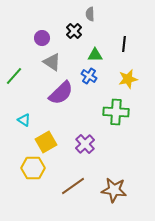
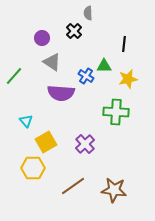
gray semicircle: moved 2 px left, 1 px up
green triangle: moved 9 px right, 11 px down
blue cross: moved 3 px left
purple semicircle: rotated 48 degrees clockwise
cyan triangle: moved 2 px right, 1 px down; rotated 16 degrees clockwise
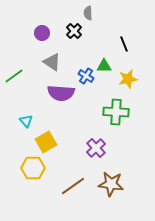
purple circle: moved 5 px up
black line: rotated 28 degrees counterclockwise
green line: rotated 12 degrees clockwise
purple cross: moved 11 px right, 4 px down
brown star: moved 3 px left, 6 px up
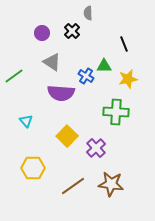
black cross: moved 2 px left
yellow square: moved 21 px right, 6 px up; rotated 15 degrees counterclockwise
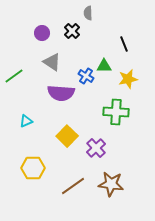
cyan triangle: rotated 48 degrees clockwise
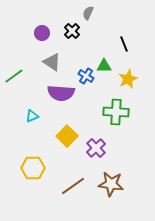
gray semicircle: rotated 24 degrees clockwise
yellow star: rotated 12 degrees counterclockwise
cyan triangle: moved 6 px right, 5 px up
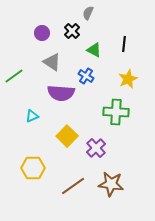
black line: rotated 28 degrees clockwise
green triangle: moved 10 px left, 16 px up; rotated 28 degrees clockwise
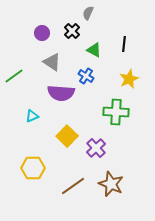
yellow star: moved 1 px right
brown star: rotated 15 degrees clockwise
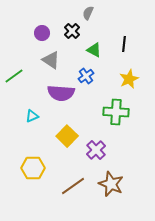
gray triangle: moved 1 px left, 2 px up
blue cross: rotated 21 degrees clockwise
purple cross: moved 2 px down
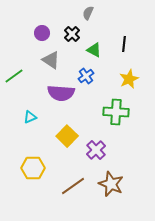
black cross: moved 3 px down
cyan triangle: moved 2 px left, 1 px down
